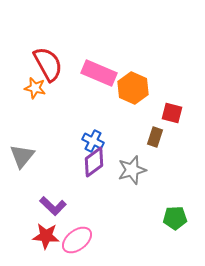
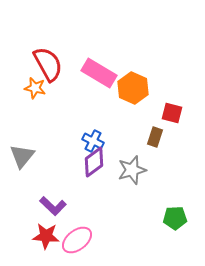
pink rectangle: rotated 8 degrees clockwise
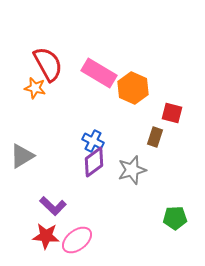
gray triangle: rotated 20 degrees clockwise
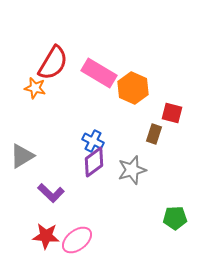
red semicircle: moved 5 px right, 1 px up; rotated 60 degrees clockwise
brown rectangle: moved 1 px left, 3 px up
purple L-shape: moved 2 px left, 13 px up
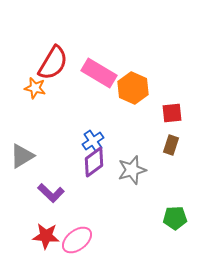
red square: rotated 20 degrees counterclockwise
brown rectangle: moved 17 px right, 11 px down
blue cross: rotated 30 degrees clockwise
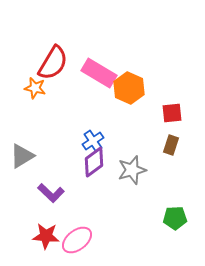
orange hexagon: moved 4 px left
